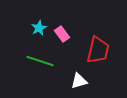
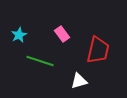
cyan star: moved 20 px left, 7 px down
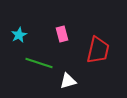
pink rectangle: rotated 21 degrees clockwise
green line: moved 1 px left, 2 px down
white triangle: moved 11 px left
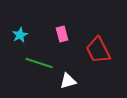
cyan star: moved 1 px right
red trapezoid: rotated 140 degrees clockwise
